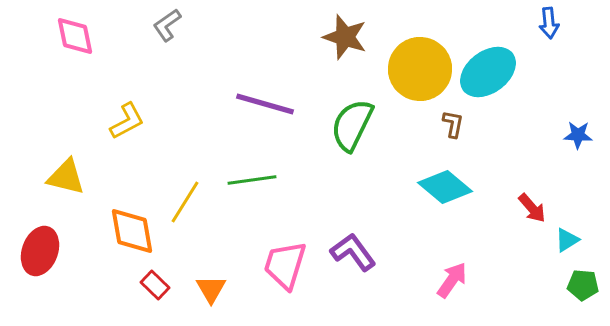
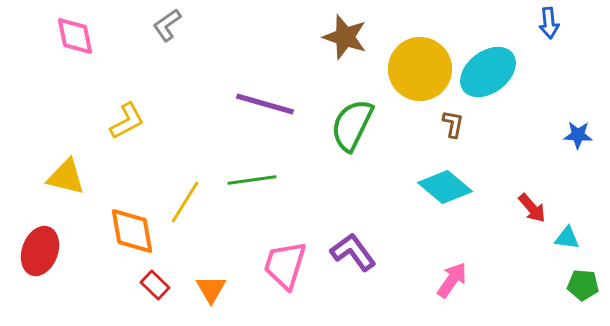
cyan triangle: moved 2 px up; rotated 40 degrees clockwise
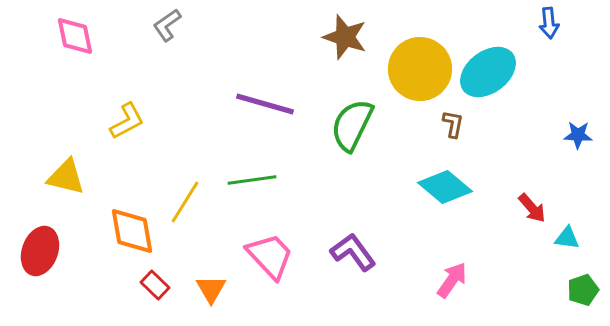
pink trapezoid: moved 15 px left, 9 px up; rotated 120 degrees clockwise
green pentagon: moved 5 px down; rotated 24 degrees counterclockwise
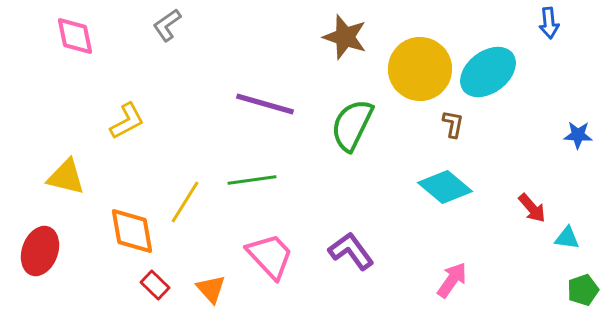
purple L-shape: moved 2 px left, 1 px up
orange triangle: rotated 12 degrees counterclockwise
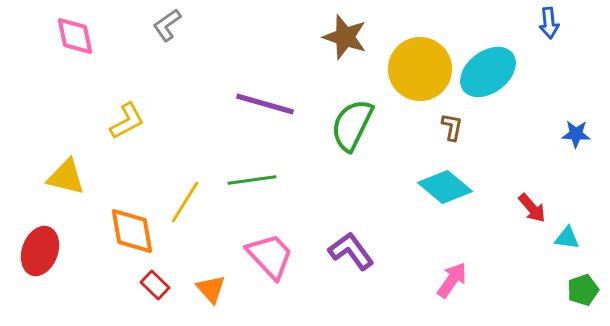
brown L-shape: moved 1 px left, 3 px down
blue star: moved 2 px left, 1 px up
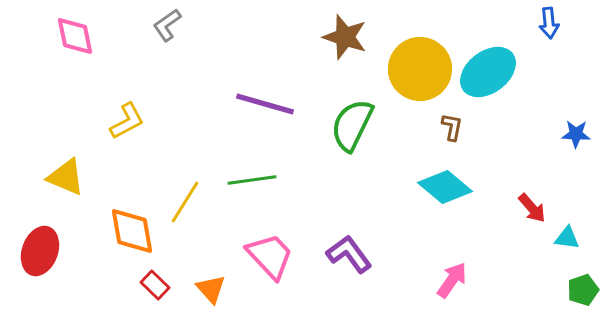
yellow triangle: rotated 9 degrees clockwise
purple L-shape: moved 2 px left, 3 px down
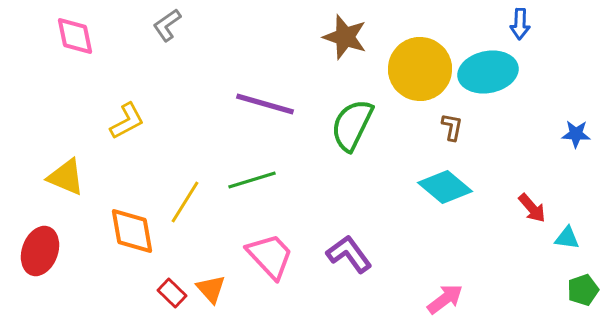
blue arrow: moved 29 px left, 1 px down; rotated 8 degrees clockwise
cyan ellipse: rotated 26 degrees clockwise
green line: rotated 9 degrees counterclockwise
pink arrow: moved 7 px left, 19 px down; rotated 18 degrees clockwise
red rectangle: moved 17 px right, 8 px down
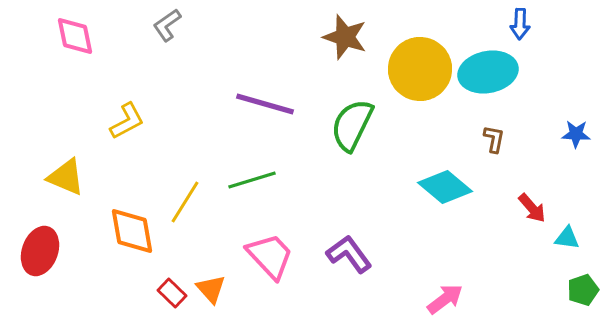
brown L-shape: moved 42 px right, 12 px down
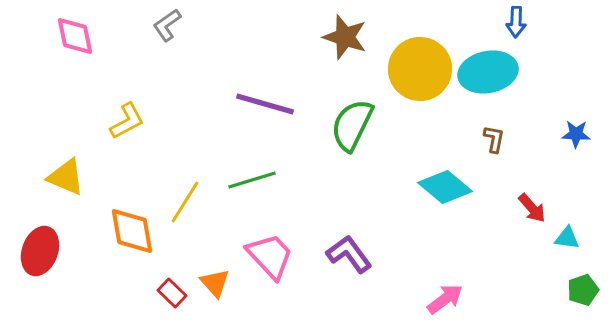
blue arrow: moved 4 px left, 2 px up
orange triangle: moved 4 px right, 6 px up
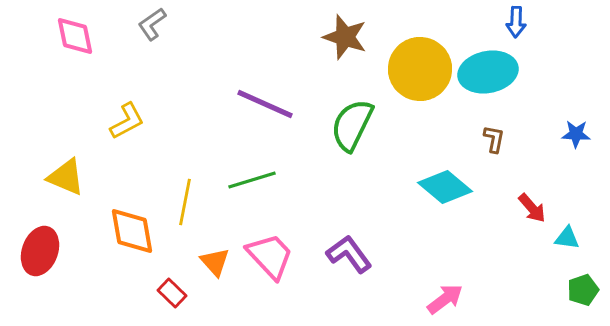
gray L-shape: moved 15 px left, 1 px up
purple line: rotated 8 degrees clockwise
yellow line: rotated 21 degrees counterclockwise
orange triangle: moved 21 px up
